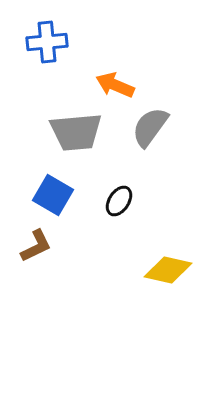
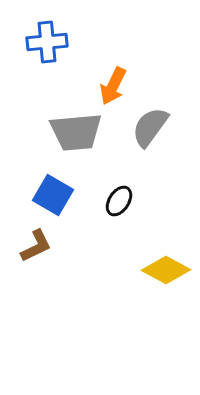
orange arrow: moved 2 px left, 1 px down; rotated 87 degrees counterclockwise
yellow diamond: moved 2 px left; rotated 15 degrees clockwise
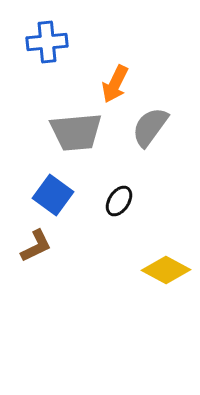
orange arrow: moved 2 px right, 2 px up
blue square: rotated 6 degrees clockwise
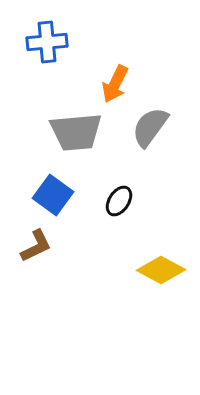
yellow diamond: moved 5 px left
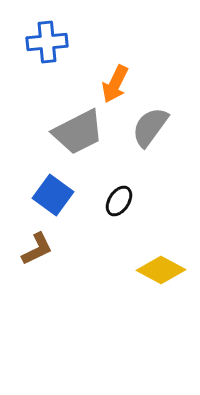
gray trapezoid: moved 2 px right; rotated 22 degrees counterclockwise
brown L-shape: moved 1 px right, 3 px down
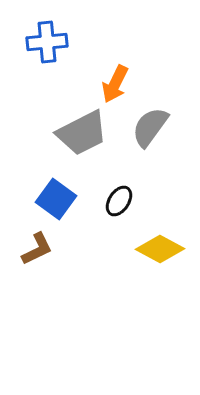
gray trapezoid: moved 4 px right, 1 px down
blue square: moved 3 px right, 4 px down
yellow diamond: moved 1 px left, 21 px up
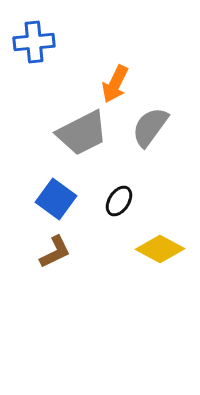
blue cross: moved 13 px left
brown L-shape: moved 18 px right, 3 px down
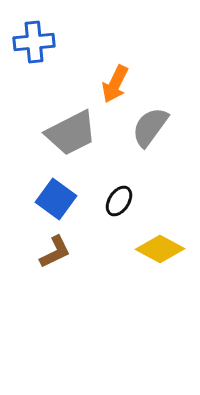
gray trapezoid: moved 11 px left
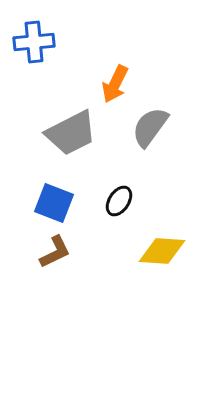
blue square: moved 2 px left, 4 px down; rotated 15 degrees counterclockwise
yellow diamond: moved 2 px right, 2 px down; rotated 24 degrees counterclockwise
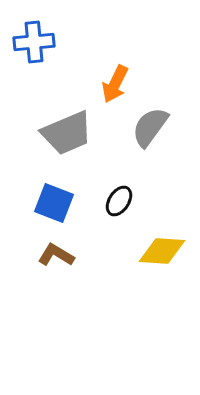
gray trapezoid: moved 4 px left; rotated 4 degrees clockwise
brown L-shape: moved 1 px right, 3 px down; rotated 123 degrees counterclockwise
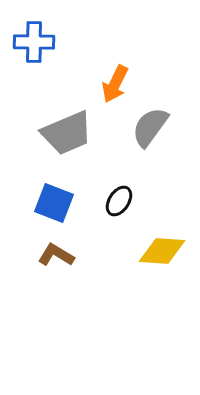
blue cross: rotated 6 degrees clockwise
